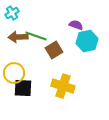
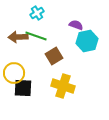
cyan cross: moved 25 px right
brown square: moved 6 px down
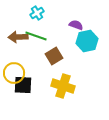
black square: moved 3 px up
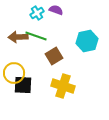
purple semicircle: moved 20 px left, 15 px up
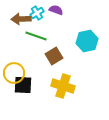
brown arrow: moved 3 px right, 18 px up
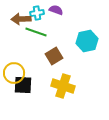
cyan cross: rotated 24 degrees clockwise
green line: moved 4 px up
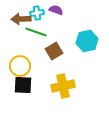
brown square: moved 5 px up
yellow circle: moved 6 px right, 7 px up
yellow cross: rotated 30 degrees counterclockwise
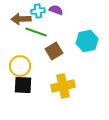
cyan cross: moved 1 px right, 2 px up
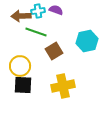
brown arrow: moved 3 px up
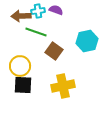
brown square: rotated 24 degrees counterclockwise
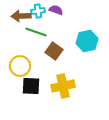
black square: moved 8 px right, 1 px down
